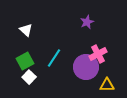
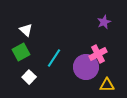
purple star: moved 17 px right
green square: moved 4 px left, 9 px up
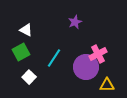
purple star: moved 29 px left
white triangle: rotated 16 degrees counterclockwise
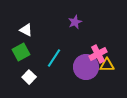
yellow triangle: moved 20 px up
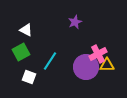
cyan line: moved 4 px left, 3 px down
white square: rotated 24 degrees counterclockwise
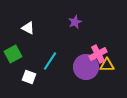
white triangle: moved 2 px right, 2 px up
green square: moved 8 px left, 2 px down
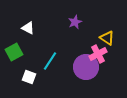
green square: moved 1 px right, 2 px up
yellow triangle: moved 27 px up; rotated 35 degrees clockwise
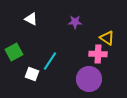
purple star: rotated 24 degrees clockwise
white triangle: moved 3 px right, 9 px up
pink cross: rotated 30 degrees clockwise
purple circle: moved 3 px right, 12 px down
white square: moved 3 px right, 3 px up
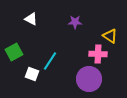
yellow triangle: moved 3 px right, 2 px up
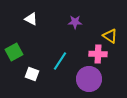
cyan line: moved 10 px right
